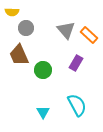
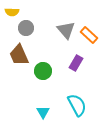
green circle: moved 1 px down
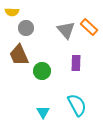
orange rectangle: moved 8 px up
purple rectangle: rotated 28 degrees counterclockwise
green circle: moved 1 px left
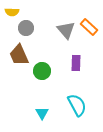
cyan triangle: moved 1 px left, 1 px down
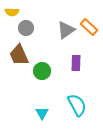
gray triangle: rotated 36 degrees clockwise
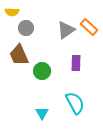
cyan semicircle: moved 2 px left, 2 px up
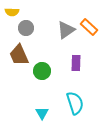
cyan semicircle: rotated 10 degrees clockwise
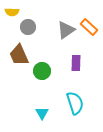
gray circle: moved 2 px right, 1 px up
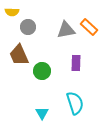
gray triangle: rotated 24 degrees clockwise
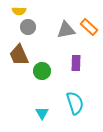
yellow semicircle: moved 7 px right, 1 px up
